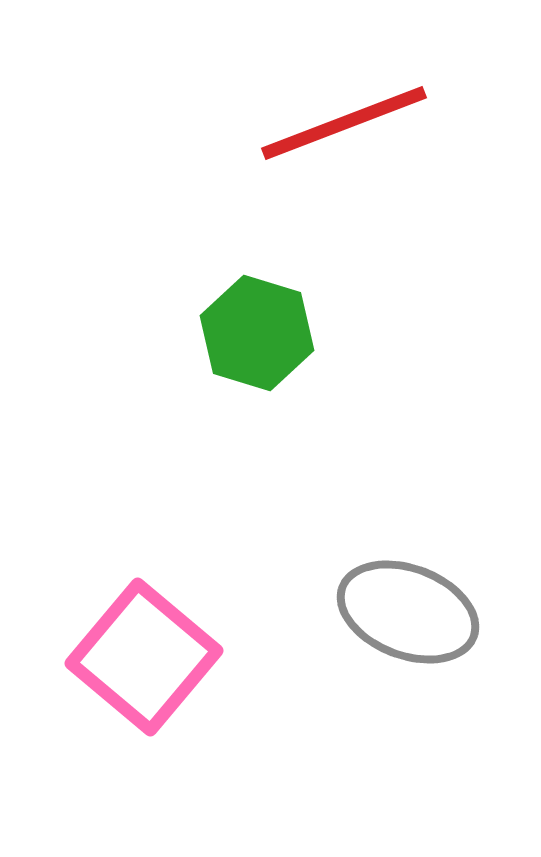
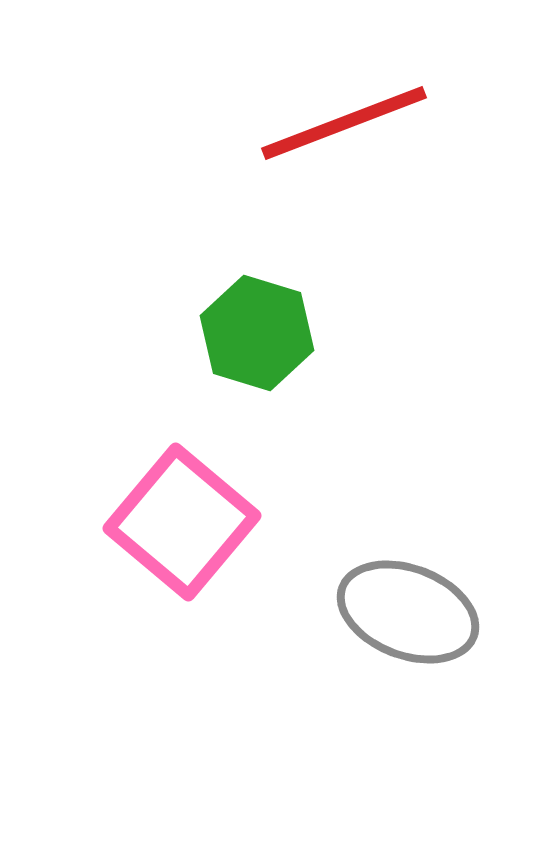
pink square: moved 38 px right, 135 px up
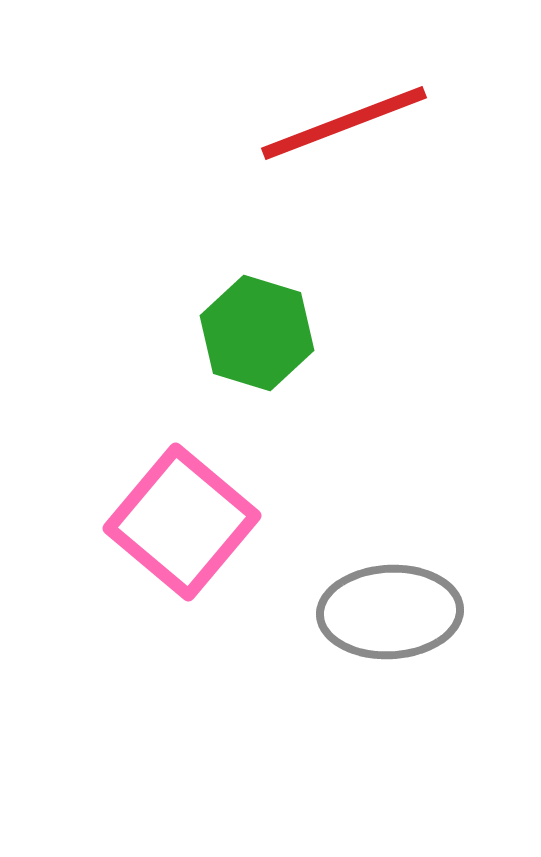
gray ellipse: moved 18 px left; rotated 24 degrees counterclockwise
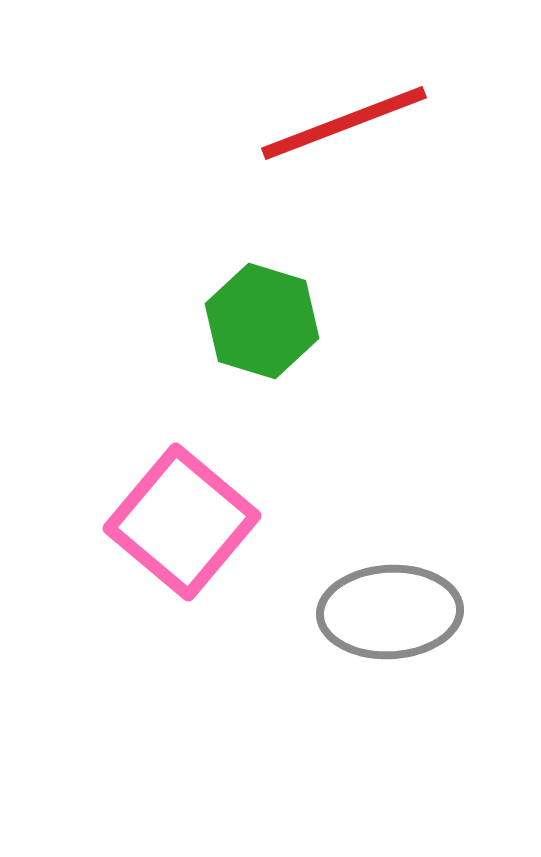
green hexagon: moved 5 px right, 12 px up
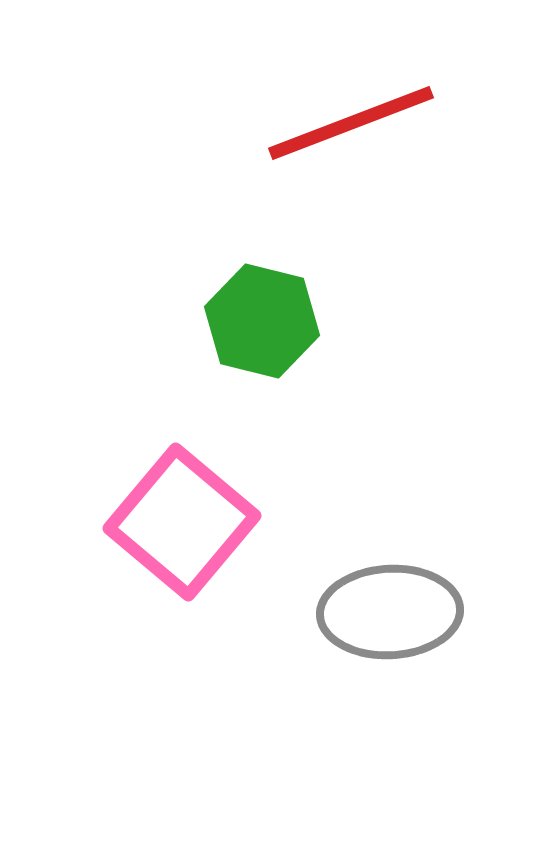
red line: moved 7 px right
green hexagon: rotated 3 degrees counterclockwise
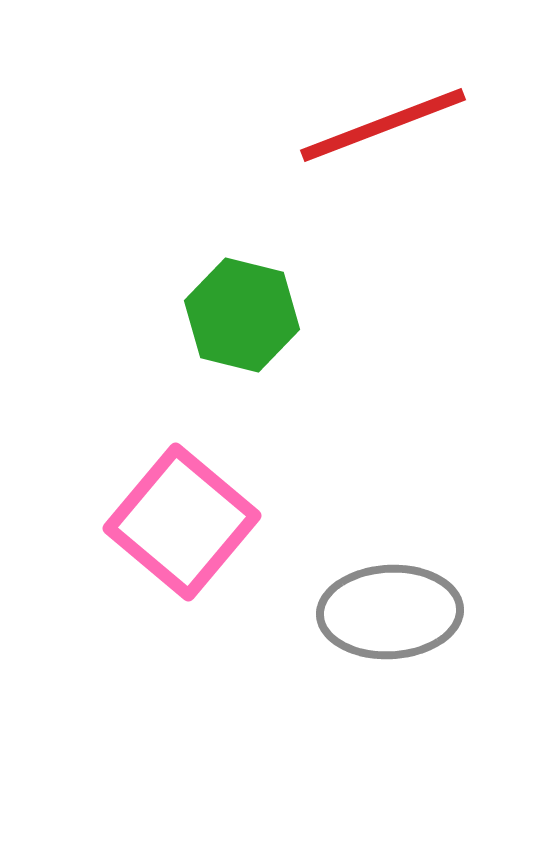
red line: moved 32 px right, 2 px down
green hexagon: moved 20 px left, 6 px up
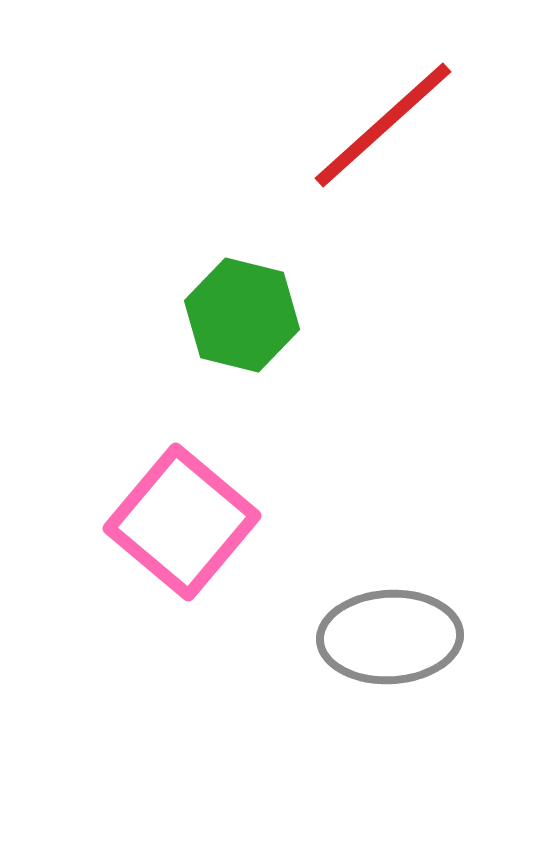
red line: rotated 21 degrees counterclockwise
gray ellipse: moved 25 px down
